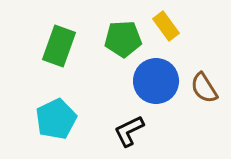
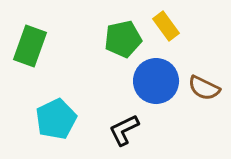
green pentagon: rotated 9 degrees counterclockwise
green rectangle: moved 29 px left
brown semicircle: rotated 32 degrees counterclockwise
black L-shape: moved 5 px left, 1 px up
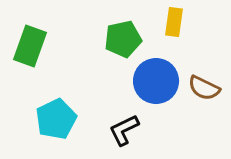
yellow rectangle: moved 8 px right, 4 px up; rotated 44 degrees clockwise
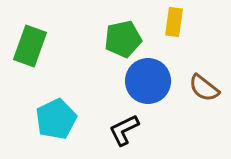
blue circle: moved 8 px left
brown semicircle: rotated 12 degrees clockwise
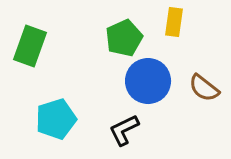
green pentagon: moved 1 px right, 1 px up; rotated 12 degrees counterclockwise
cyan pentagon: rotated 9 degrees clockwise
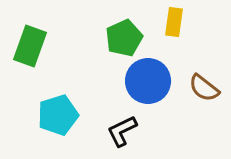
cyan pentagon: moved 2 px right, 4 px up
black L-shape: moved 2 px left, 1 px down
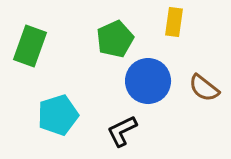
green pentagon: moved 9 px left, 1 px down
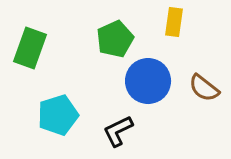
green rectangle: moved 2 px down
black L-shape: moved 4 px left
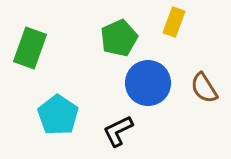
yellow rectangle: rotated 12 degrees clockwise
green pentagon: moved 4 px right, 1 px up
blue circle: moved 2 px down
brown semicircle: rotated 20 degrees clockwise
cyan pentagon: rotated 21 degrees counterclockwise
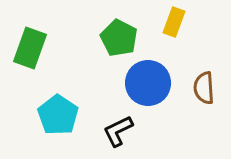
green pentagon: rotated 21 degrees counterclockwise
brown semicircle: rotated 28 degrees clockwise
